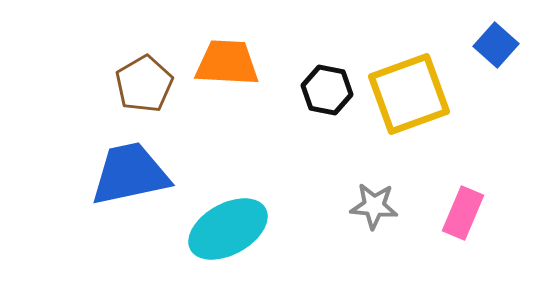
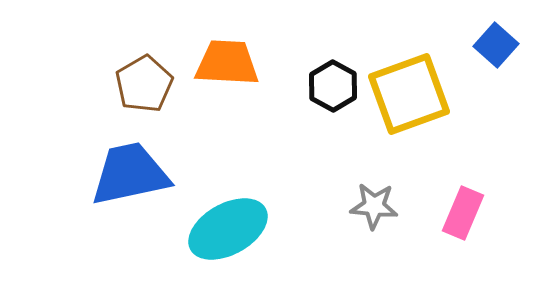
black hexagon: moved 6 px right, 4 px up; rotated 18 degrees clockwise
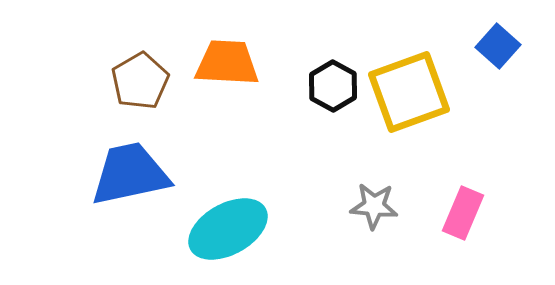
blue square: moved 2 px right, 1 px down
brown pentagon: moved 4 px left, 3 px up
yellow square: moved 2 px up
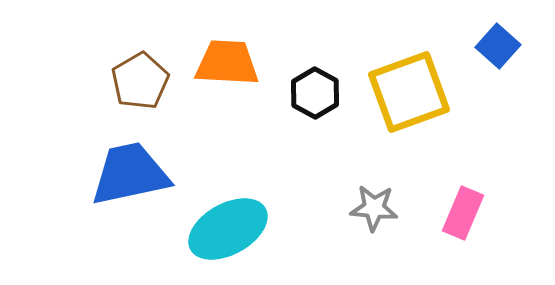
black hexagon: moved 18 px left, 7 px down
gray star: moved 2 px down
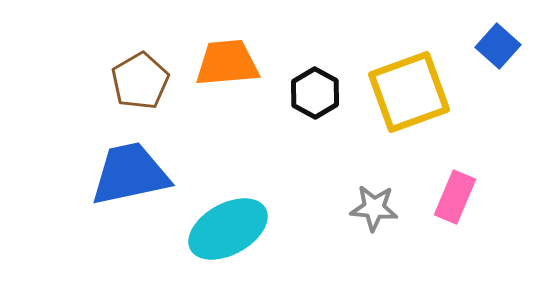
orange trapezoid: rotated 8 degrees counterclockwise
pink rectangle: moved 8 px left, 16 px up
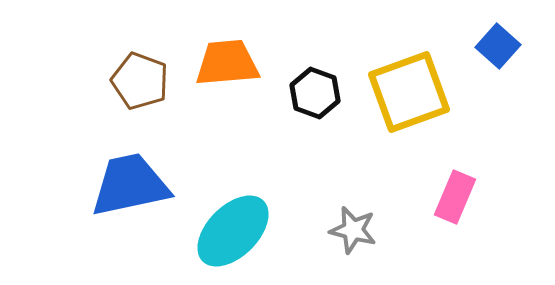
brown pentagon: rotated 22 degrees counterclockwise
black hexagon: rotated 9 degrees counterclockwise
blue trapezoid: moved 11 px down
gray star: moved 21 px left, 22 px down; rotated 9 degrees clockwise
cyan ellipse: moved 5 px right, 2 px down; rotated 16 degrees counterclockwise
